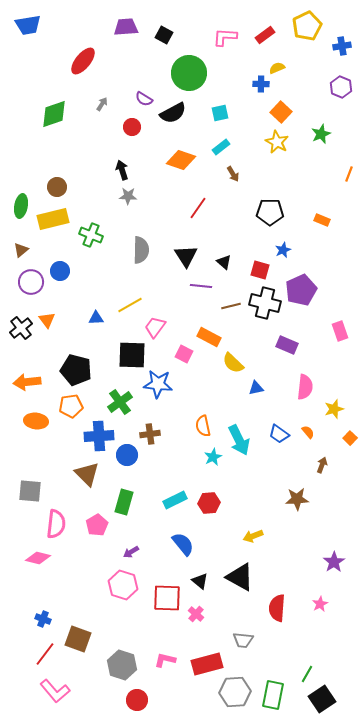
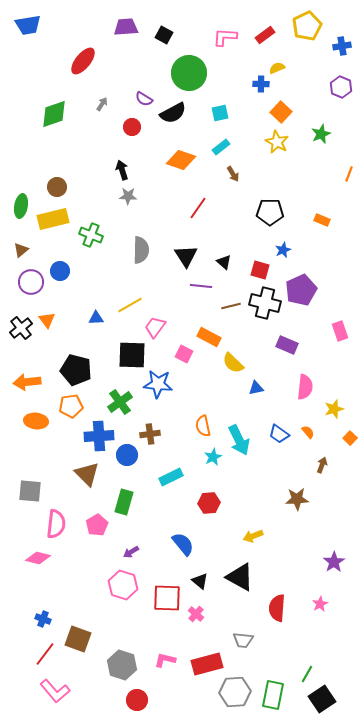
cyan rectangle at (175, 500): moved 4 px left, 23 px up
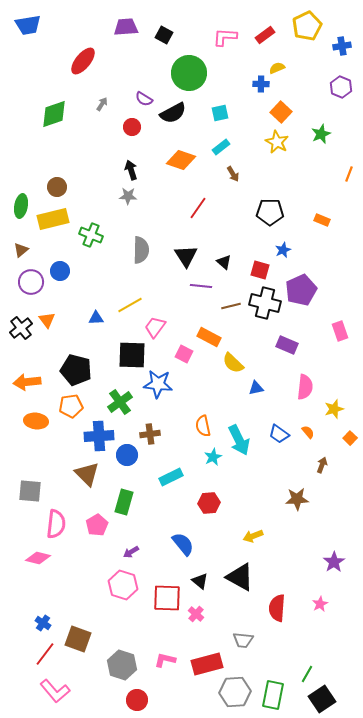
black arrow at (122, 170): moved 9 px right
blue cross at (43, 619): moved 4 px down; rotated 14 degrees clockwise
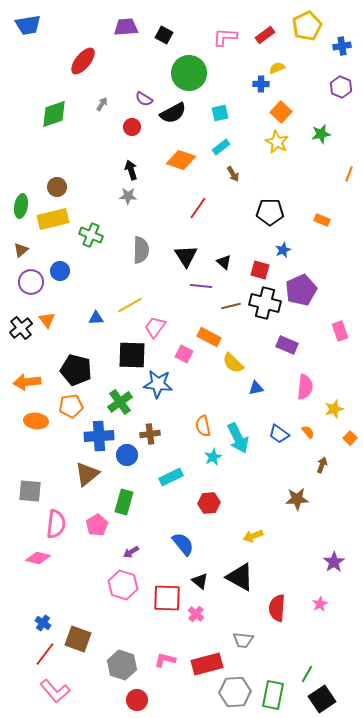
green star at (321, 134): rotated 12 degrees clockwise
cyan arrow at (239, 440): moved 1 px left, 2 px up
brown triangle at (87, 474): rotated 36 degrees clockwise
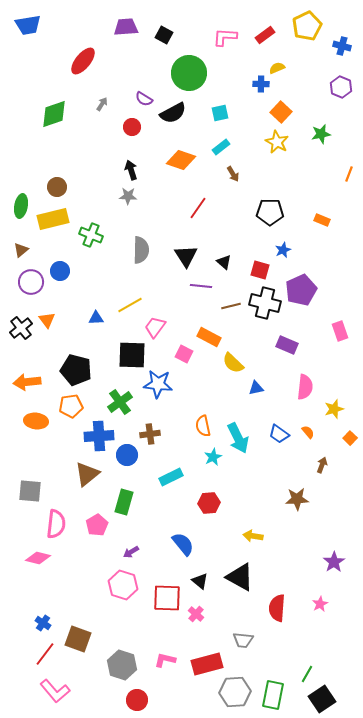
blue cross at (342, 46): rotated 24 degrees clockwise
yellow arrow at (253, 536): rotated 30 degrees clockwise
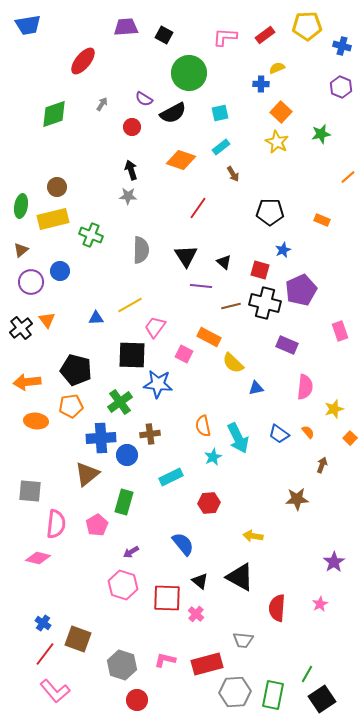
yellow pentagon at (307, 26): rotated 24 degrees clockwise
orange line at (349, 174): moved 1 px left, 3 px down; rotated 28 degrees clockwise
blue cross at (99, 436): moved 2 px right, 2 px down
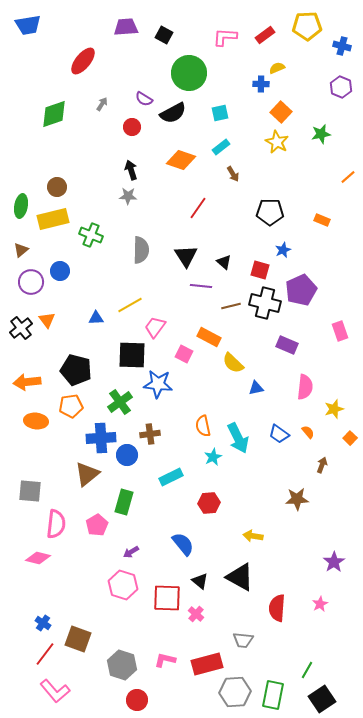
green line at (307, 674): moved 4 px up
